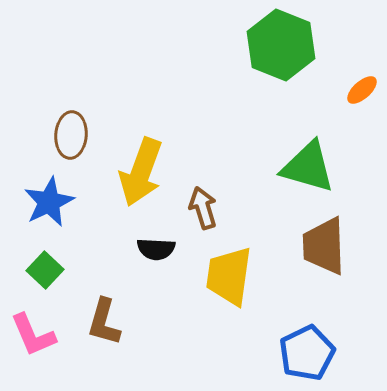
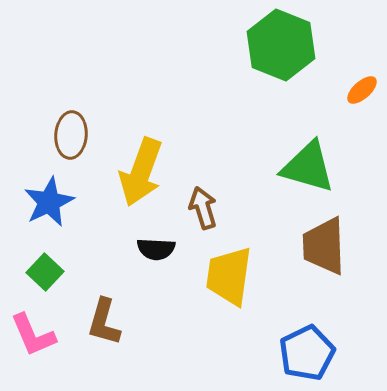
green square: moved 2 px down
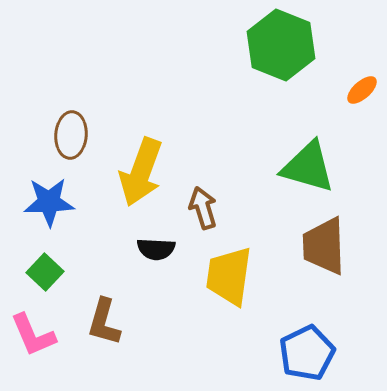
blue star: rotated 24 degrees clockwise
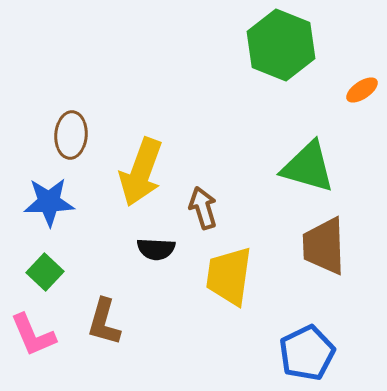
orange ellipse: rotated 8 degrees clockwise
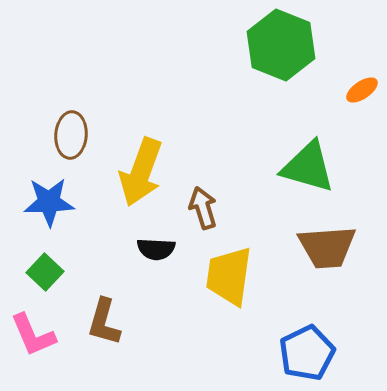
brown trapezoid: moved 3 px right, 1 px down; rotated 92 degrees counterclockwise
